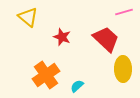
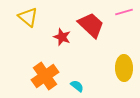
red trapezoid: moved 15 px left, 14 px up
yellow ellipse: moved 1 px right, 1 px up
orange cross: moved 1 px left, 1 px down
cyan semicircle: rotated 80 degrees clockwise
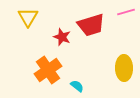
pink line: moved 2 px right
yellow triangle: rotated 20 degrees clockwise
red trapezoid: rotated 120 degrees clockwise
orange cross: moved 3 px right, 6 px up
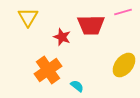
pink line: moved 3 px left
red trapezoid: rotated 16 degrees clockwise
yellow ellipse: moved 3 px up; rotated 40 degrees clockwise
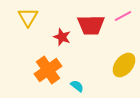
pink line: moved 4 px down; rotated 12 degrees counterclockwise
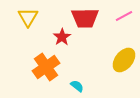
pink line: moved 1 px right
red trapezoid: moved 6 px left, 7 px up
red star: rotated 18 degrees clockwise
yellow ellipse: moved 5 px up
orange cross: moved 2 px left, 3 px up
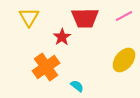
yellow triangle: moved 1 px right
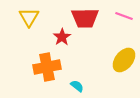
pink line: rotated 48 degrees clockwise
orange cross: moved 1 px right; rotated 24 degrees clockwise
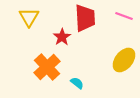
red trapezoid: rotated 92 degrees counterclockwise
orange cross: rotated 32 degrees counterclockwise
cyan semicircle: moved 3 px up
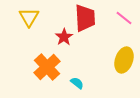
pink line: moved 2 px down; rotated 18 degrees clockwise
red star: moved 2 px right
yellow ellipse: rotated 20 degrees counterclockwise
